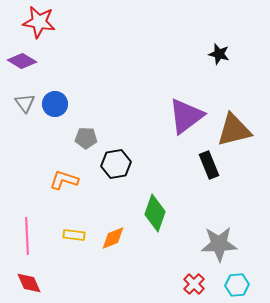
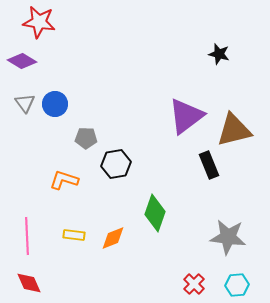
gray star: moved 9 px right, 7 px up; rotated 9 degrees clockwise
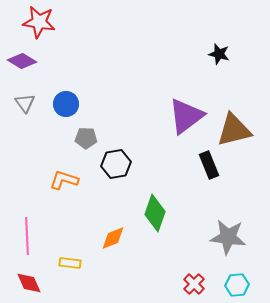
blue circle: moved 11 px right
yellow rectangle: moved 4 px left, 28 px down
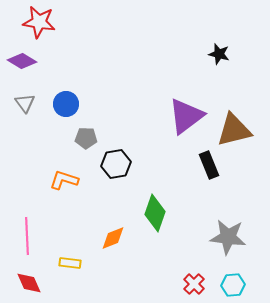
cyan hexagon: moved 4 px left
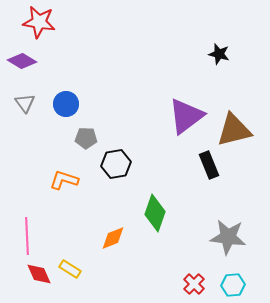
yellow rectangle: moved 6 px down; rotated 25 degrees clockwise
red diamond: moved 10 px right, 9 px up
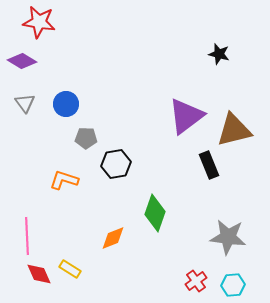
red cross: moved 2 px right, 3 px up; rotated 10 degrees clockwise
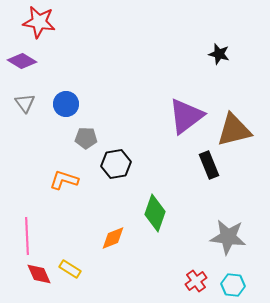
cyan hexagon: rotated 10 degrees clockwise
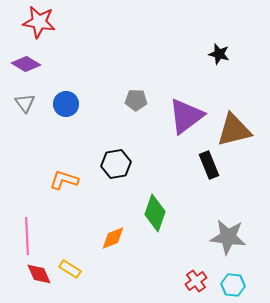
purple diamond: moved 4 px right, 3 px down
gray pentagon: moved 50 px right, 38 px up
